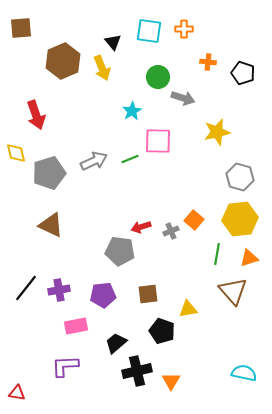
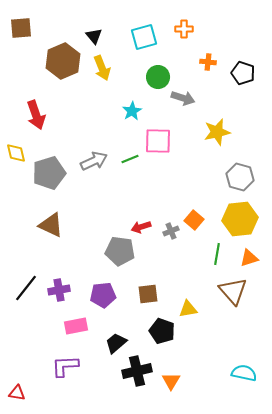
cyan square at (149, 31): moved 5 px left, 6 px down; rotated 24 degrees counterclockwise
black triangle at (113, 42): moved 19 px left, 6 px up
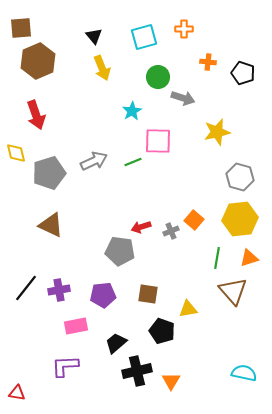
brown hexagon at (63, 61): moved 25 px left
green line at (130, 159): moved 3 px right, 3 px down
green line at (217, 254): moved 4 px down
brown square at (148, 294): rotated 15 degrees clockwise
